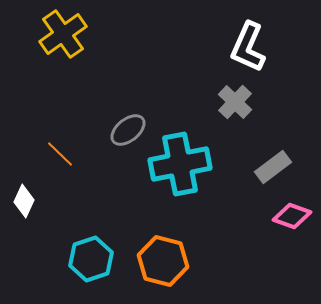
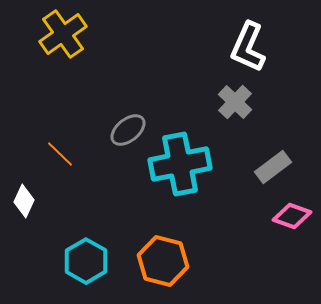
cyan hexagon: moved 5 px left, 2 px down; rotated 12 degrees counterclockwise
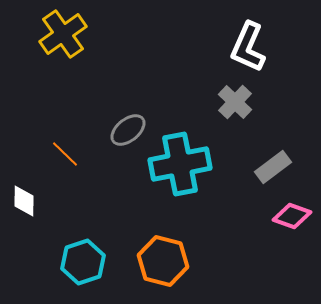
orange line: moved 5 px right
white diamond: rotated 24 degrees counterclockwise
cyan hexagon: moved 3 px left, 1 px down; rotated 12 degrees clockwise
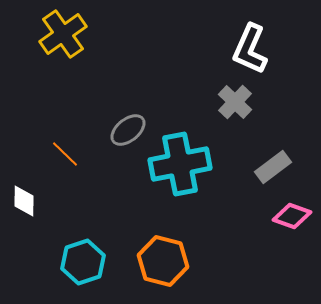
white L-shape: moved 2 px right, 2 px down
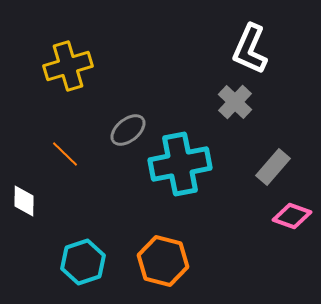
yellow cross: moved 5 px right, 32 px down; rotated 18 degrees clockwise
gray rectangle: rotated 12 degrees counterclockwise
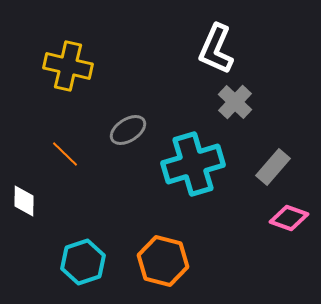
white L-shape: moved 34 px left
yellow cross: rotated 30 degrees clockwise
gray ellipse: rotated 6 degrees clockwise
cyan cross: moved 13 px right; rotated 6 degrees counterclockwise
pink diamond: moved 3 px left, 2 px down
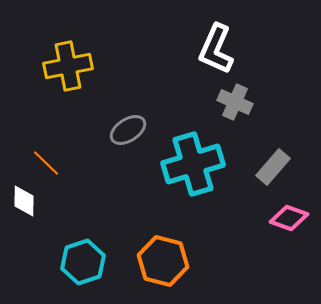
yellow cross: rotated 24 degrees counterclockwise
gray cross: rotated 20 degrees counterclockwise
orange line: moved 19 px left, 9 px down
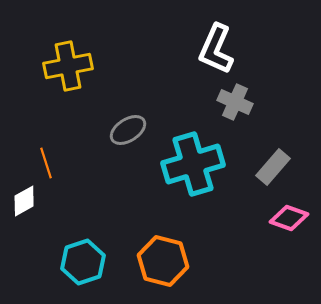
orange line: rotated 28 degrees clockwise
white diamond: rotated 60 degrees clockwise
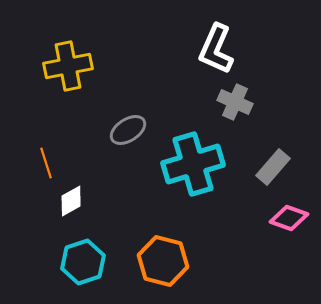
white diamond: moved 47 px right
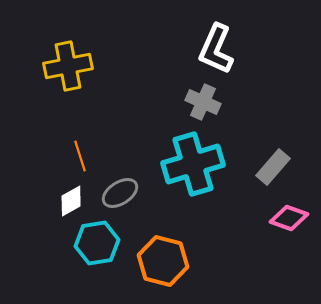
gray cross: moved 32 px left
gray ellipse: moved 8 px left, 63 px down
orange line: moved 34 px right, 7 px up
cyan hexagon: moved 14 px right, 19 px up; rotated 9 degrees clockwise
